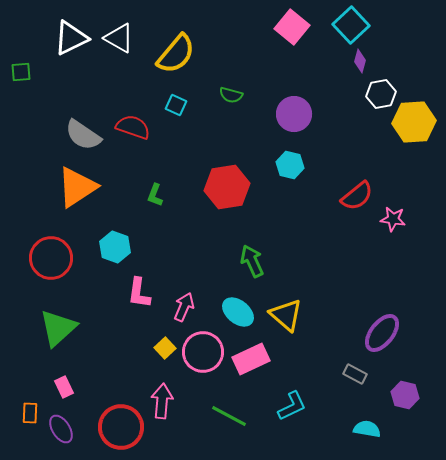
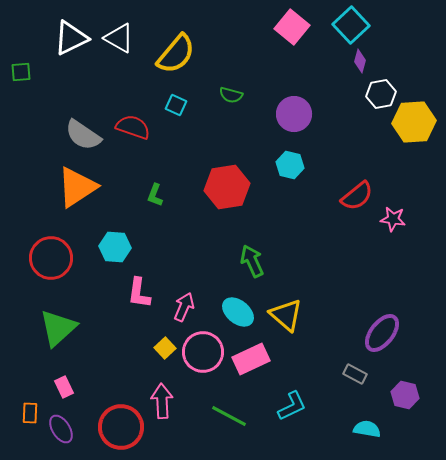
cyan hexagon at (115, 247): rotated 16 degrees counterclockwise
pink arrow at (162, 401): rotated 8 degrees counterclockwise
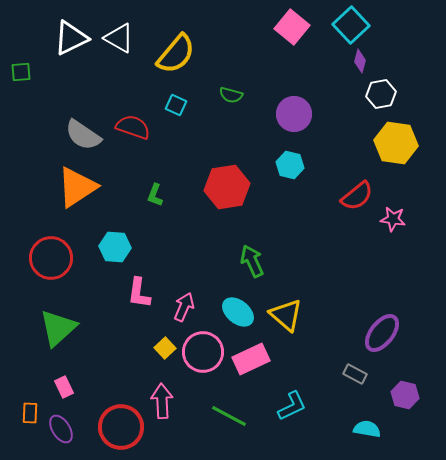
yellow hexagon at (414, 122): moved 18 px left, 21 px down; rotated 12 degrees clockwise
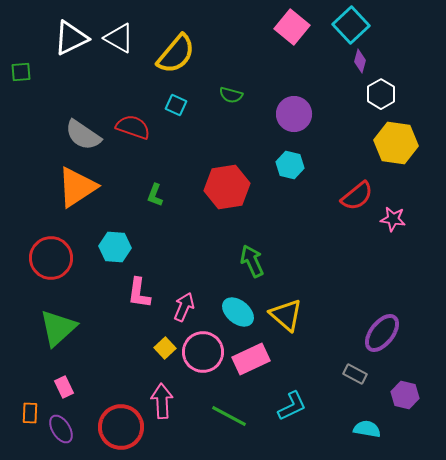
white hexagon at (381, 94): rotated 20 degrees counterclockwise
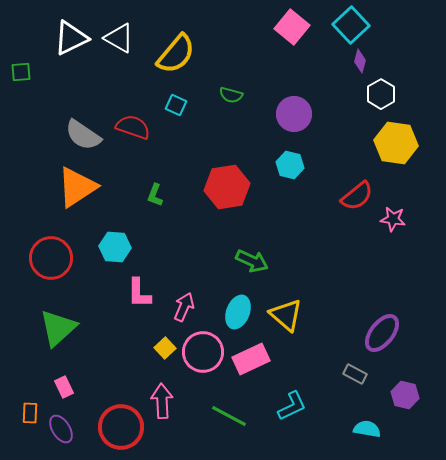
green arrow at (252, 261): rotated 140 degrees clockwise
pink L-shape at (139, 293): rotated 8 degrees counterclockwise
cyan ellipse at (238, 312): rotated 72 degrees clockwise
